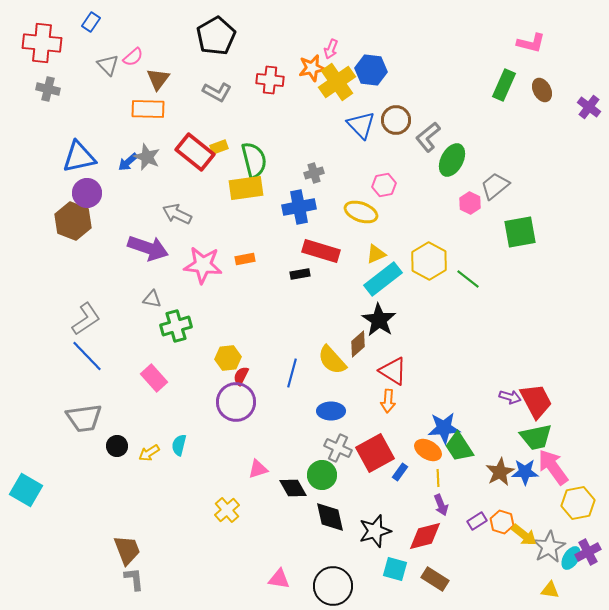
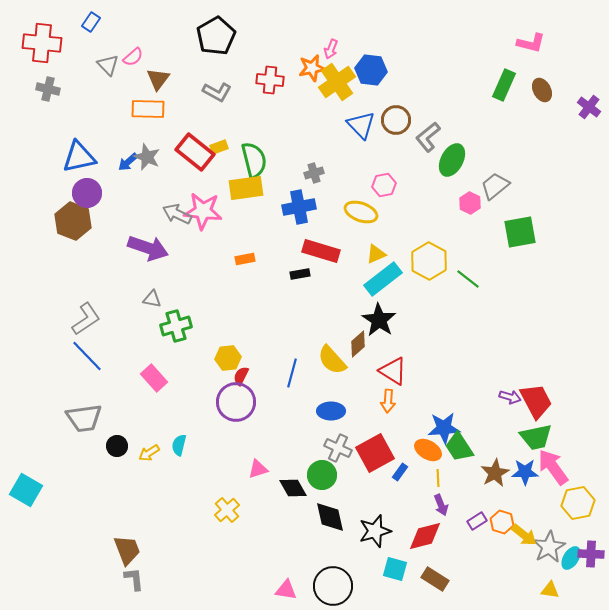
pink star at (203, 265): moved 54 px up
brown star at (500, 472): moved 5 px left, 1 px down
purple cross at (588, 552): moved 3 px right, 2 px down; rotated 30 degrees clockwise
pink triangle at (279, 579): moved 7 px right, 11 px down
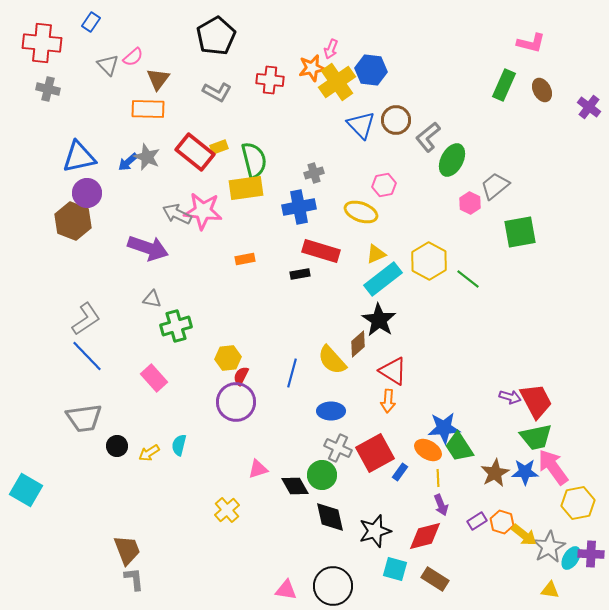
black diamond at (293, 488): moved 2 px right, 2 px up
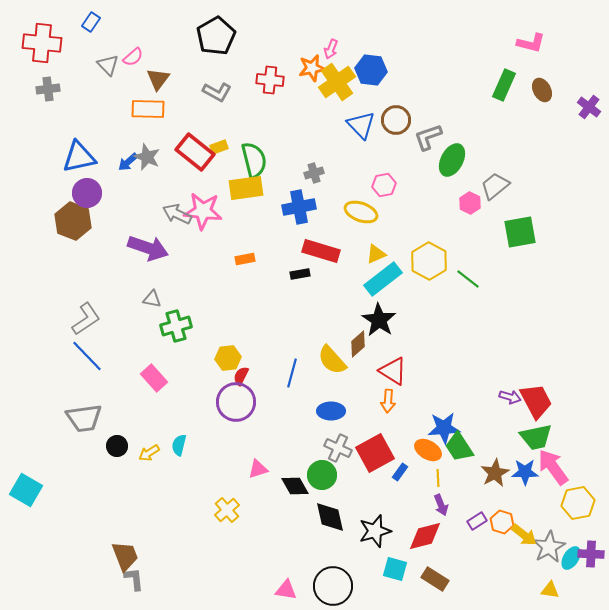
gray cross at (48, 89): rotated 20 degrees counterclockwise
gray L-shape at (428, 137): rotated 20 degrees clockwise
brown trapezoid at (127, 550): moved 2 px left, 6 px down
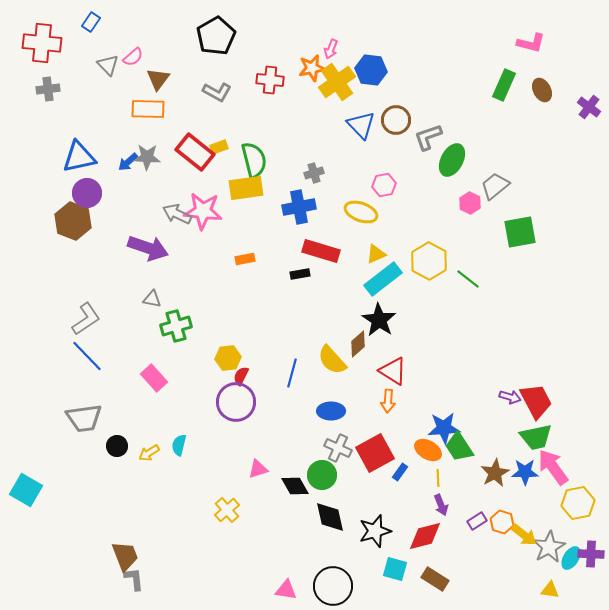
gray star at (147, 157): rotated 20 degrees counterclockwise
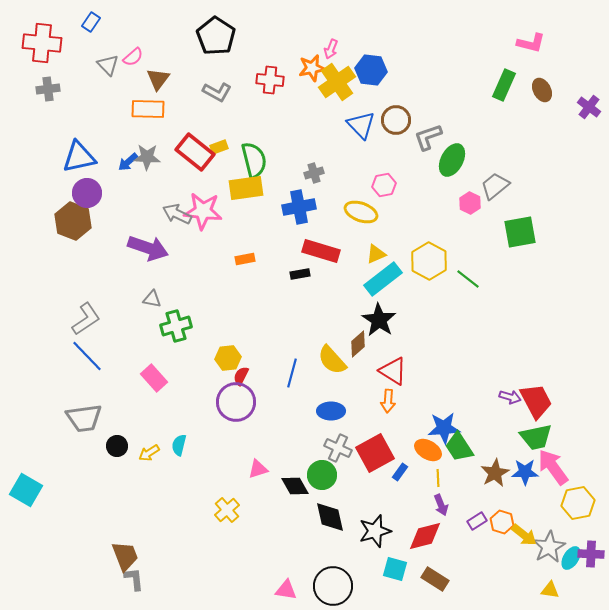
black pentagon at (216, 36): rotated 9 degrees counterclockwise
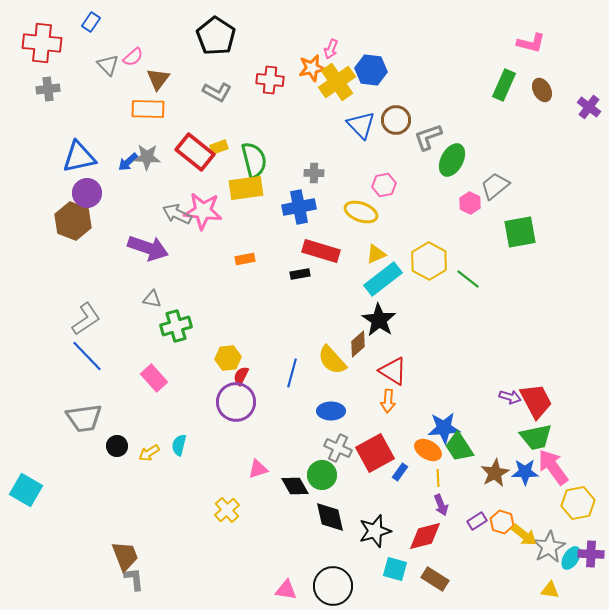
gray cross at (314, 173): rotated 18 degrees clockwise
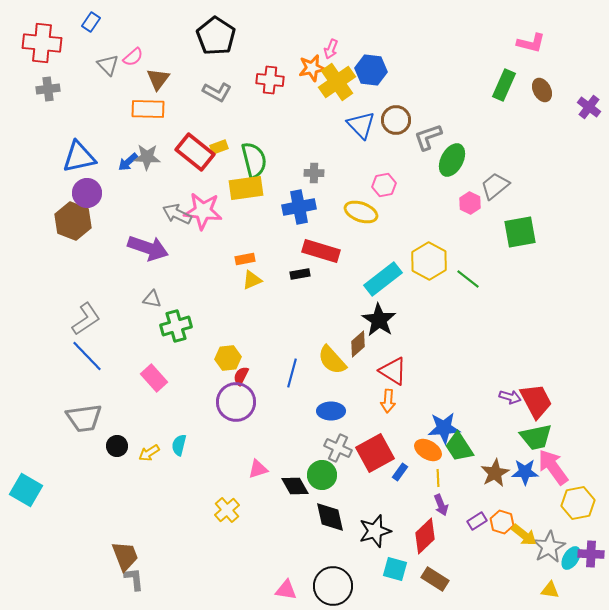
yellow triangle at (376, 254): moved 124 px left, 26 px down
red diamond at (425, 536): rotated 30 degrees counterclockwise
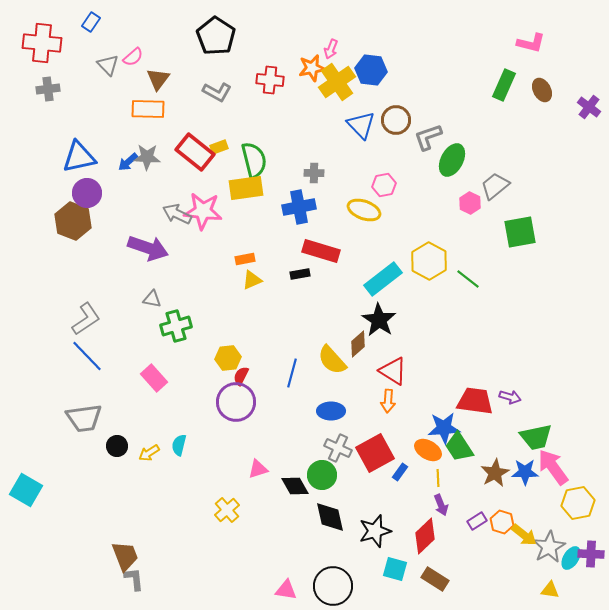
yellow ellipse at (361, 212): moved 3 px right, 2 px up
red trapezoid at (536, 401): moved 61 px left; rotated 54 degrees counterclockwise
